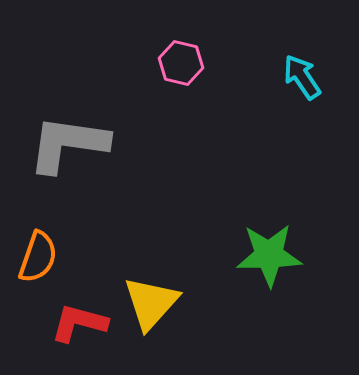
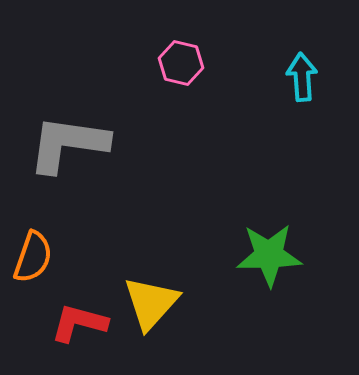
cyan arrow: rotated 30 degrees clockwise
orange semicircle: moved 5 px left
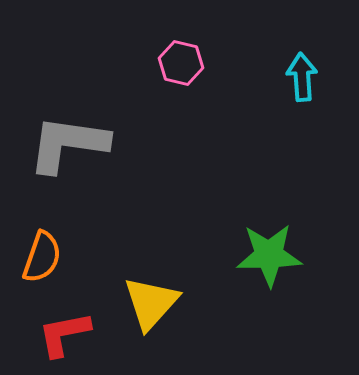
orange semicircle: moved 9 px right
red L-shape: moved 15 px left, 11 px down; rotated 26 degrees counterclockwise
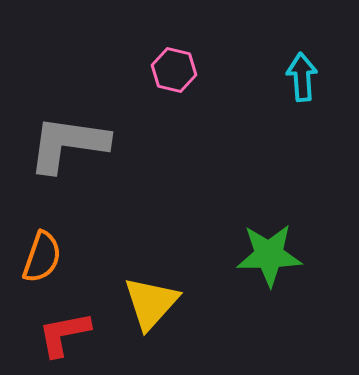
pink hexagon: moved 7 px left, 7 px down
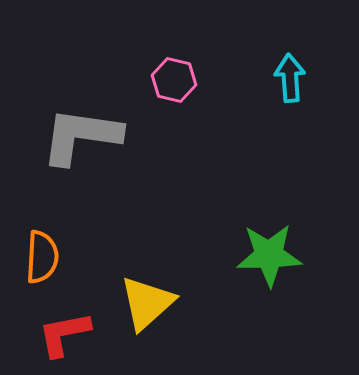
pink hexagon: moved 10 px down
cyan arrow: moved 12 px left, 1 px down
gray L-shape: moved 13 px right, 8 px up
orange semicircle: rotated 16 degrees counterclockwise
yellow triangle: moved 4 px left; rotated 6 degrees clockwise
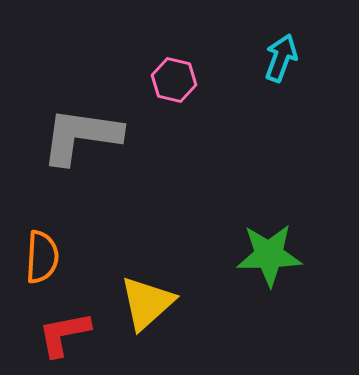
cyan arrow: moved 9 px left, 20 px up; rotated 24 degrees clockwise
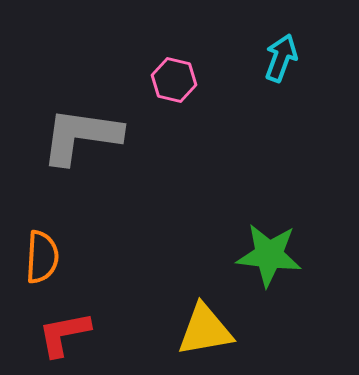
green star: rotated 8 degrees clockwise
yellow triangle: moved 58 px right, 27 px down; rotated 32 degrees clockwise
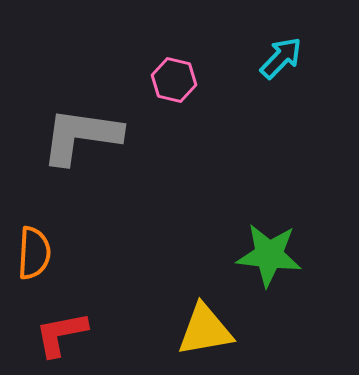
cyan arrow: rotated 24 degrees clockwise
orange semicircle: moved 8 px left, 4 px up
red L-shape: moved 3 px left
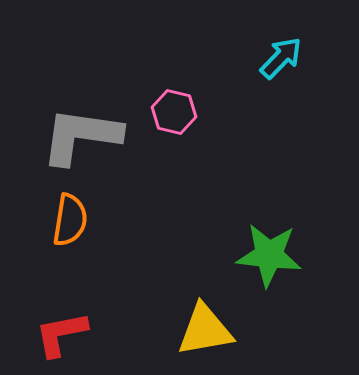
pink hexagon: moved 32 px down
orange semicircle: moved 36 px right, 33 px up; rotated 6 degrees clockwise
